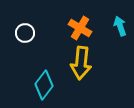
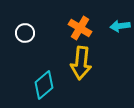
cyan arrow: rotated 78 degrees counterclockwise
cyan diamond: rotated 12 degrees clockwise
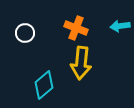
orange cross: moved 4 px left; rotated 10 degrees counterclockwise
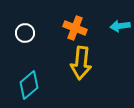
orange cross: moved 1 px left
cyan diamond: moved 15 px left
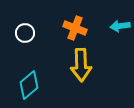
yellow arrow: moved 2 px down; rotated 8 degrees counterclockwise
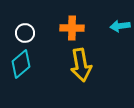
orange cross: moved 3 px left; rotated 20 degrees counterclockwise
yellow arrow: rotated 8 degrees counterclockwise
cyan diamond: moved 8 px left, 21 px up
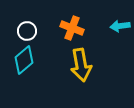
orange cross: rotated 20 degrees clockwise
white circle: moved 2 px right, 2 px up
cyan diamond: moved 3 px right, 4 px up
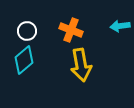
orange cross: moved 1 px left, 2 px down
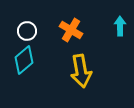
cyan arrow: rotated 96 degrees clockwise
orange cross: rotated 10 degrees clockwise
yellow arrow: moved 6 px down
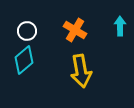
orange cross: moved 4 px right
